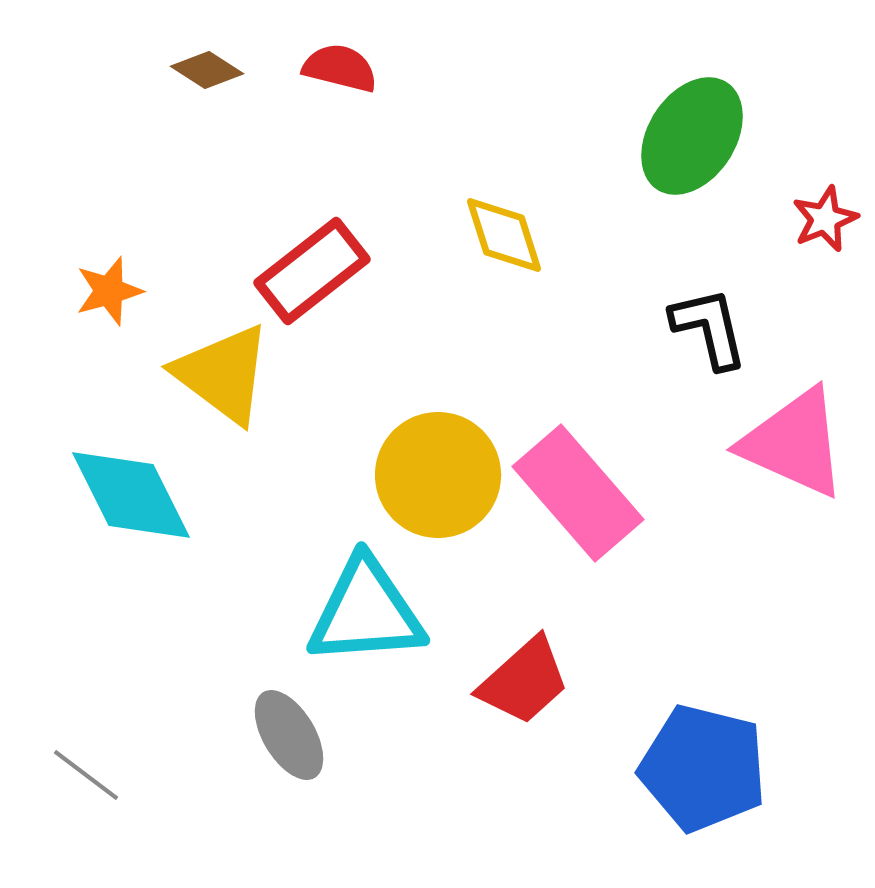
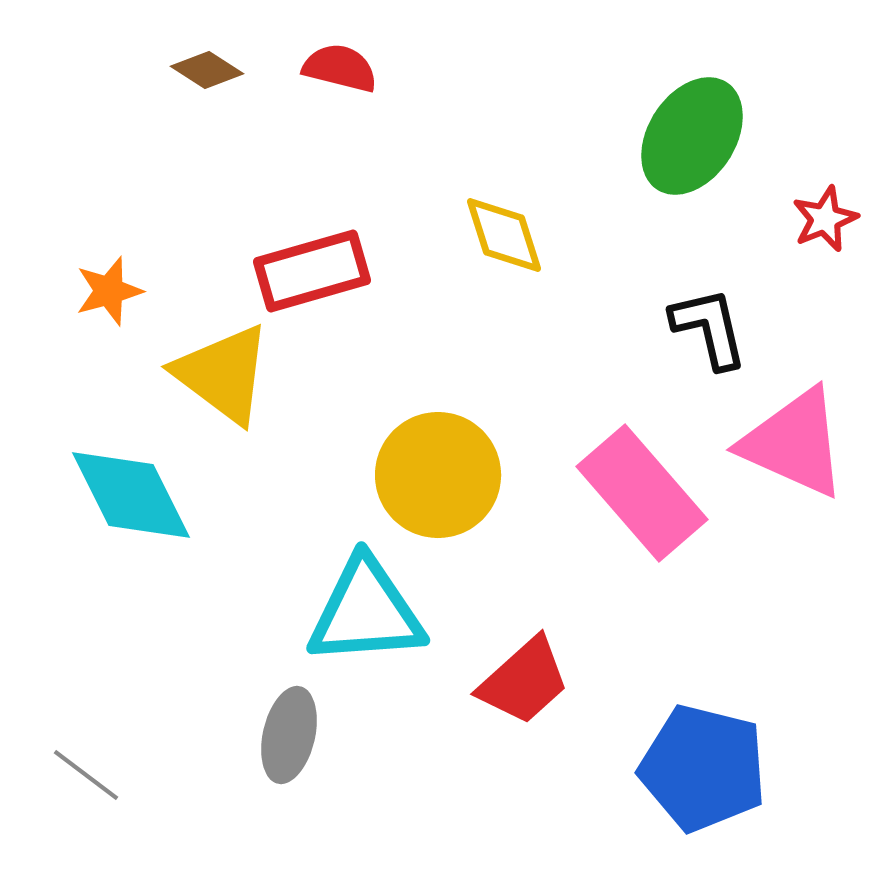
red rectangle: rotated 22 degrees clockwise
pink rectangle: moved 64 px right
gray ellipse: rotated 44 degrees clockwise
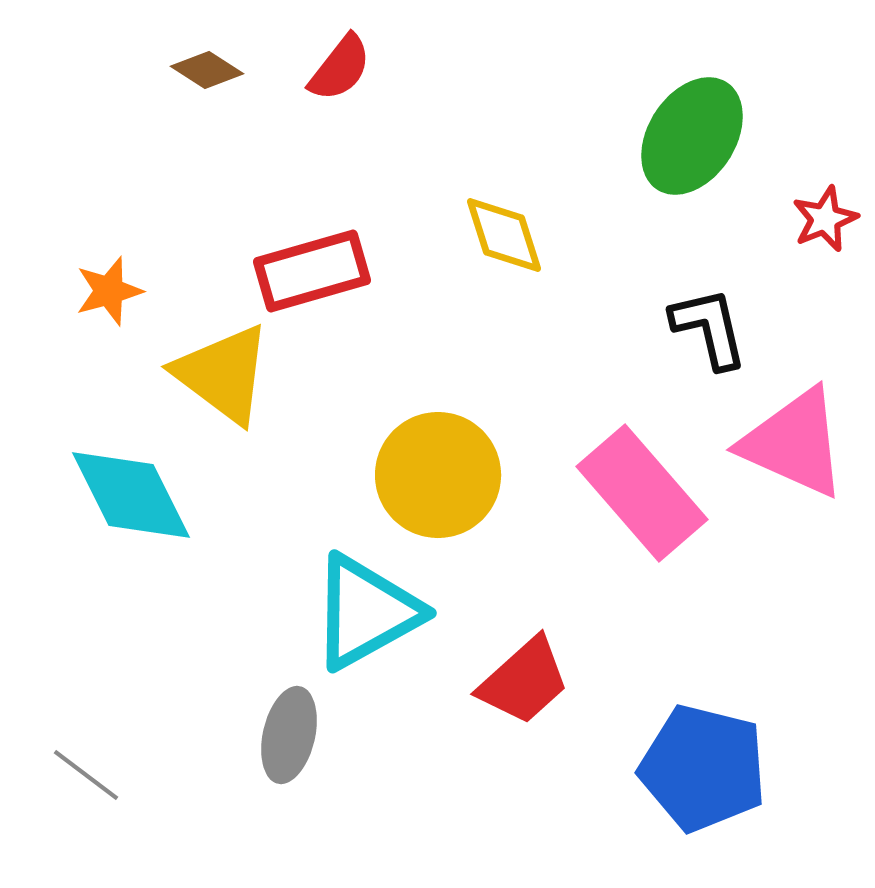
red semicircle: rotated 114 degrees clockwise
cyan triangle: rotated 25 degrees counterclockwise
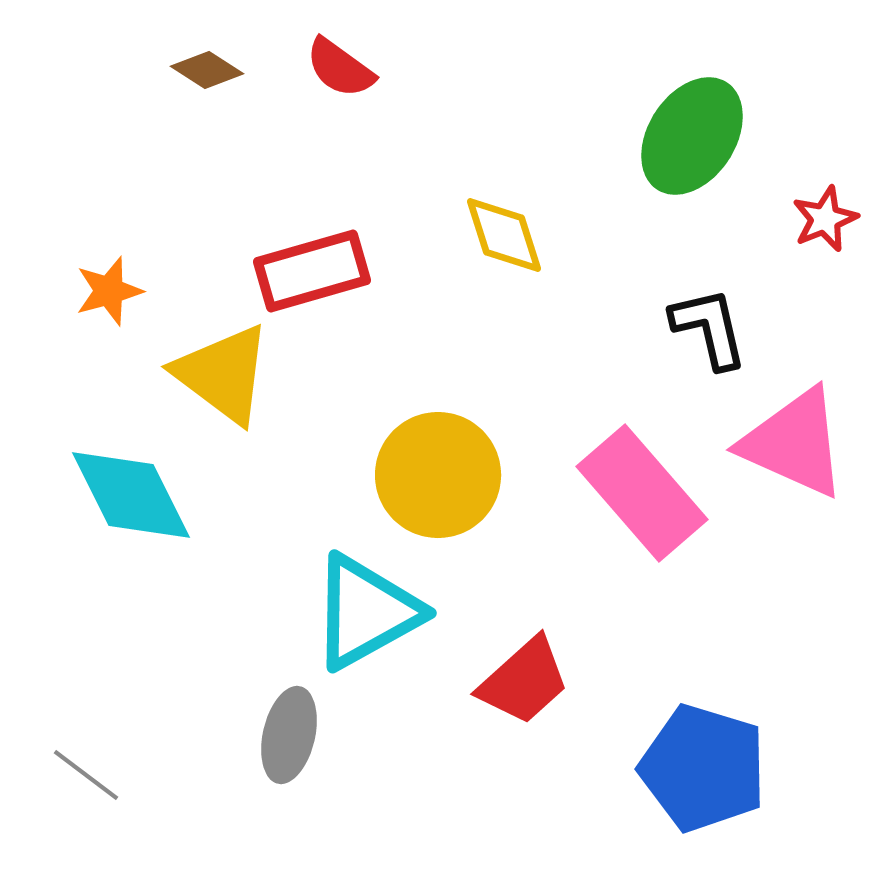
red semicircle: rotated 88 degrees clockwise
blue pentagon: rotated 3 degrees clockwise
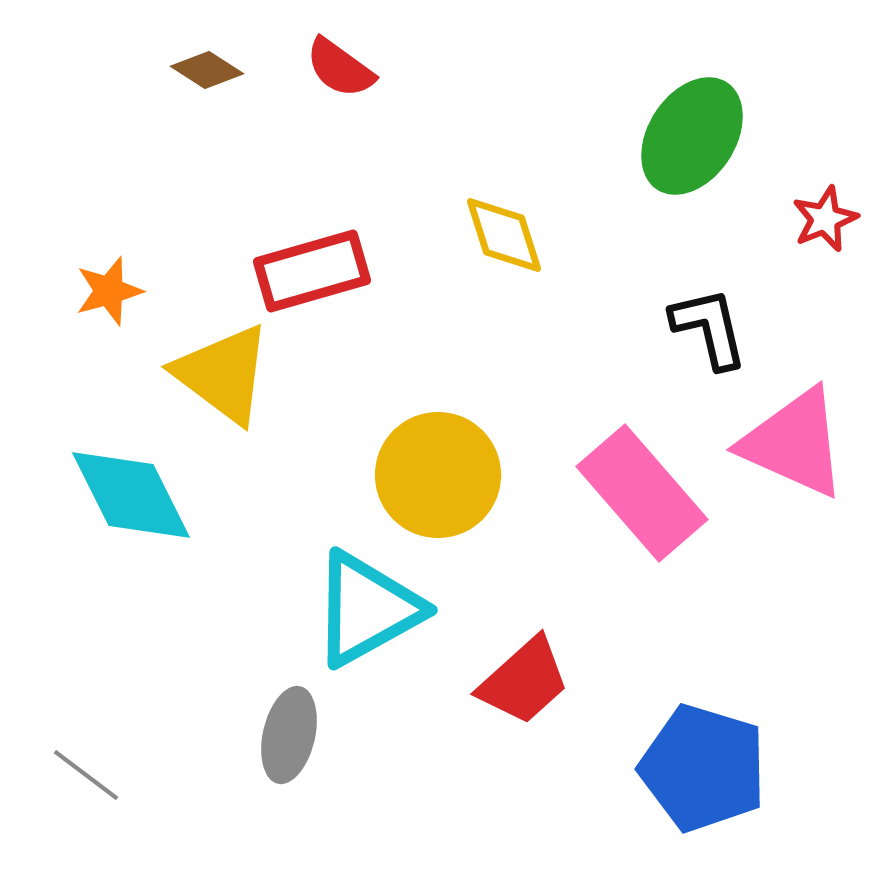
cyan triangle: moved 1 px right, 3 px up
